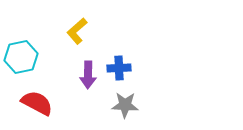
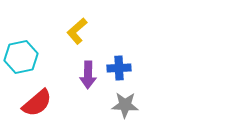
red semicircle: rotated 112 degrees clockwise
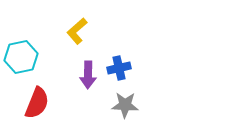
blue cross: rotated 10 degrees counterclockwise
red semicircle: rotated 28 degrees counterclockwise
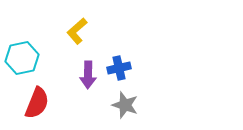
cyan hexagon: moved 1 px right, 1 px down
gray star: rotated 16 degrees clockwise
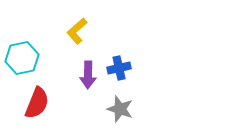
gray star: moved 5 px left, 4 px down
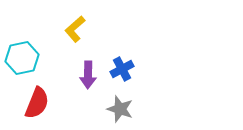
yellow L-shape: moved 2 px left, 2 px up
blue cross: moved 3 px right, 1 px down; rotated 15 degrees counterclockwise
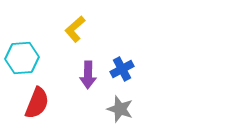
cyan hexagon: rotated 8 degrees clockwise
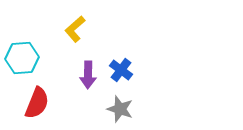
blue cross: moved 1 px left, 1 px down; rotated 25 degrees counterclockwise
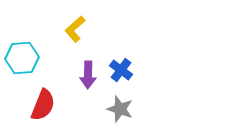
red semicircle: moved 6 px right, 2 px down
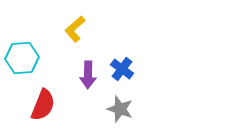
blue cross: moved 1 px right, 1 px up
